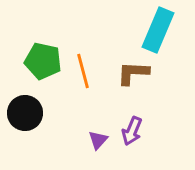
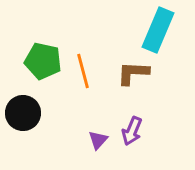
black circle: moved 2 px left
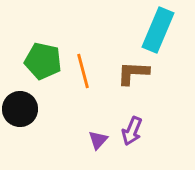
black circle: moved 3 px left, 4 px up
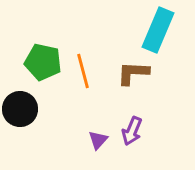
green pentagon: moved 1 px down
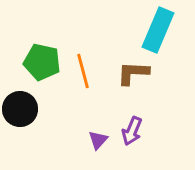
green pentagon: moved 1 px left
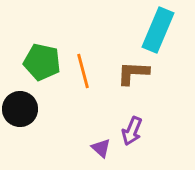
purple triangle: moved 3 px right, 8 px down; rotated 30 degrees counterclockwise
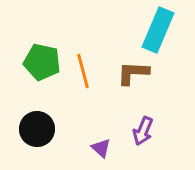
black circle: moved 17 px right, 20 px down
purple arrow: moved 11 px right
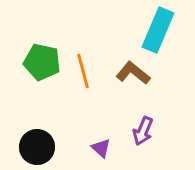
brown L-shape: rotated 36 degrees clockwise
black circle: moved 18 px down
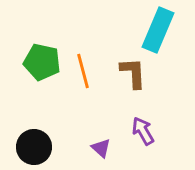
brown L-shape: rotated 48 degrees clockwise
purple arrow: rotated 128 degrees clockwise
black circle: moved 3 px left
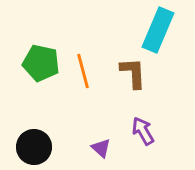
green pentagon: moved 1 px left, 1 px down
